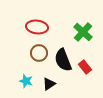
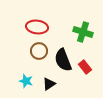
green cross: rotated 24 degrees counterclockwise
brown circle: moved 2 px up
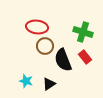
brown circle: moved 6 px right, 5 px up
red rectangle: moved 10 px up
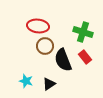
red ellipse: moved 1 px right, 1 px up
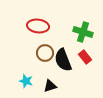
brown circle: moved 7 px down
black triangle: moved 1 px right, 2 px down; rotated 16 degrees clockwise
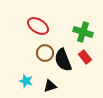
red ellipse: rotated 25 degrees clockwise
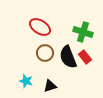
red ellipse: moved 2 px right, 1 px down
black semicircle: moved 5 px right, 3 px up
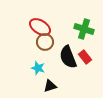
green cross: moved 1 px right, 3 px up
brown circle: moved 11 px up
cyan star: moved 12 px right, 13 px up
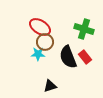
cyan star: moved 14 px up; rotated 16 degrees counterclockwise
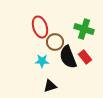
red ellipse: rotated 40 degrees clockwise
brown circle: moved 10 px right
cyan star: moved 4 px right, 7 px down
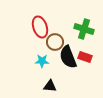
red rectangle: rotated 32 degrees counterclockwise
black triangle: rotated 24 degrees clockwise
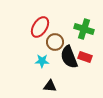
red ellipse: rotated 50 degrees clockwise
black semicircle: moved 1 px right
